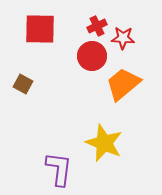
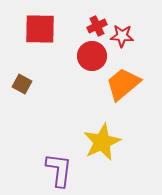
red star: moved 1 px left, 2 px up
brown square: moved 1 px left
yellow star: moved 2 px left, 1 px up; rotated 24 degrees clockwise
purple L-shape: moved 1 px down
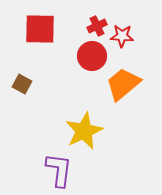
yellow star: moved 18 px left, 11 px up
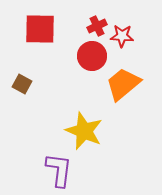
yellow star: rotated 24 degrees counterclockwise
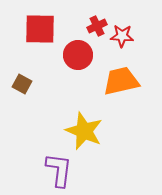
red circle: moved 14 px left, 1 px up
orange trapezoid: moved 2 px left, 3 px up; rotated 27 degrees clockwise
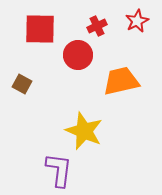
red star: moved 15 px right, 15 px up; rotated 30 degrees counterclockwise
